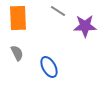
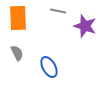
gray line: rotated 21 degrees counterclockwise
purple star: rotated 20 degrees clockwise
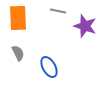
gray semicircle: moved 1 px right
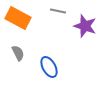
orange rectangle: rotated 60 degrees counterclockwise
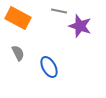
gray line: moved 1 px right
purple star: moved 5 px left
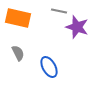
orange rectangle: rotated 15 degrees counterclockwise
purple star: moved 3 px left, 1 px down
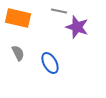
blue ellipse: moved 1 px right, 4 px up
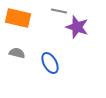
gray semicircle: moved 1 px left; rotated 49 degrees counterclockwise
